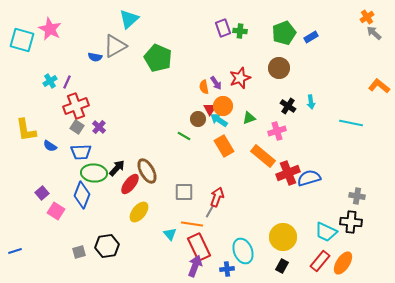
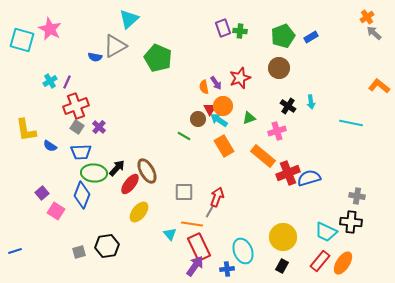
green pentagon at (284, 33): moved 1 px left, 3 px down
purple arrow at (195, 266): rotated 15 degrees clockwise
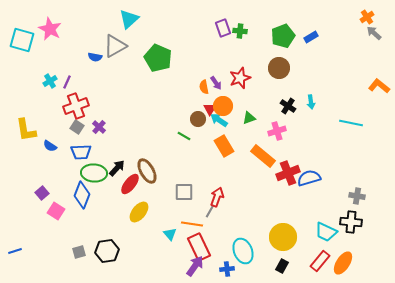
black hexagon at (107, 246): moved 5 px down
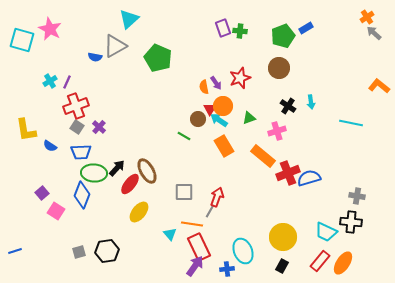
blue rectangle at (311, 37): moved 5 px left, 9 px up
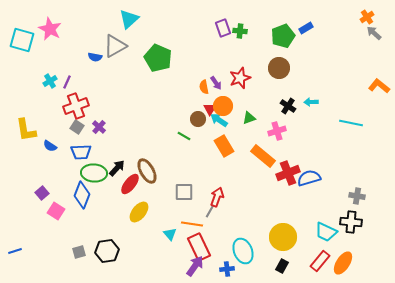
cyan arrow at (311, 102): rotated 96 degrees clockwise
